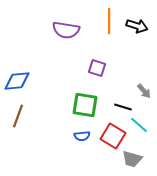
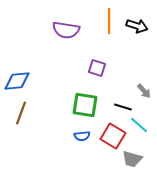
brown line: moved 3 px right, 3 px up
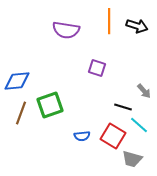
green square: moved 35 px left; rotated 28 degrees counterclockwise
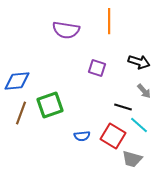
black arrow: moved 2 px right, 36 px down
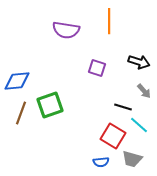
blue semicircle: moved 19 px right, 26 px down
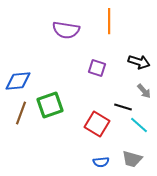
blue diamond: moved 1 px right
red square: moved 16 px left, 12 px up
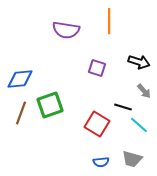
blue diamond: moved 2 px right, 2 px up
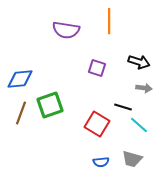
gray arrow: moved 3 px up; rotated 42 degrees counterclockwise
